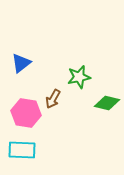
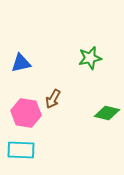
blue triangle: rotated 25 degrees clockwise
green star: moved 11 px right, 19 px up
green diamond: moved 10 px down
cyan rectangle: moved 1 px left
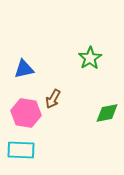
green star: rotated 20 degrees counterclockwise
blue triangle: moved 3 px right, 6 px down
green diamond: rotated 25 degrees counterclockwise
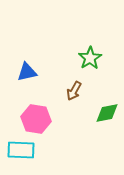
blue triangle: moved 3 px right, 3 px down
brown arrow: moved 21 px right, 8 px up
pink hexagon: moved 10 px right, 6 px down
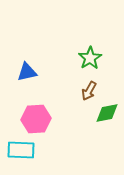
brown arrow: moved 15 px right
pink hexagon: rotated 12 degrees counterclockwise
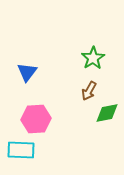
green star: moved 3 px right
blue triangle: rotated 40 degrees counterclockwise
